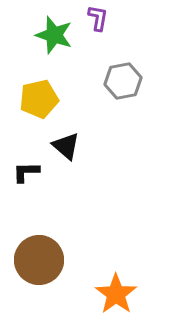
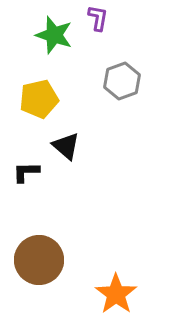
gray hexagon: moved 1 px left; rotated 9 degrees counterclockwise
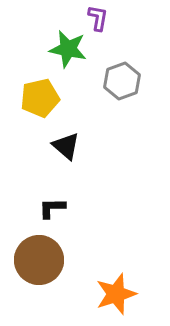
green star: moved 14 px right, 14 px down; rotated 6 degrees counterclockwise
yellow pentagon: moved 1 px right, 1 px up
black L-shape: moved 26 px right, 36 px down
orange star: rotated 18 degrees clockwise
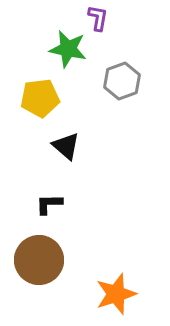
yellow pentagon: rotated 6 degrees clockwise
black L-shape: moved 3 px left, 4 px up
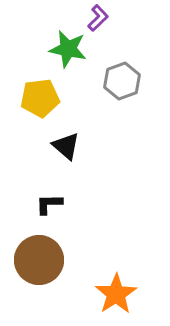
purple L-shape: rotated 36 degrees clockwise
orange star: rotated 15 degrees counterclockwise
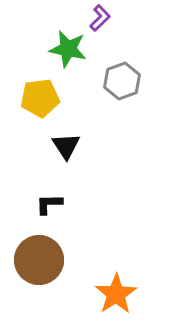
purple L-shape: moved 2 px right
black triangle: rotated 16 degrees clockwise
